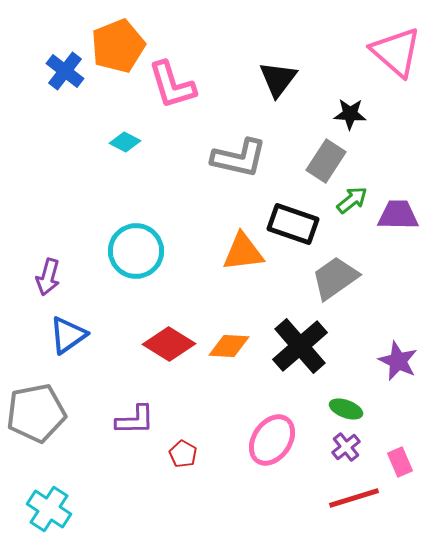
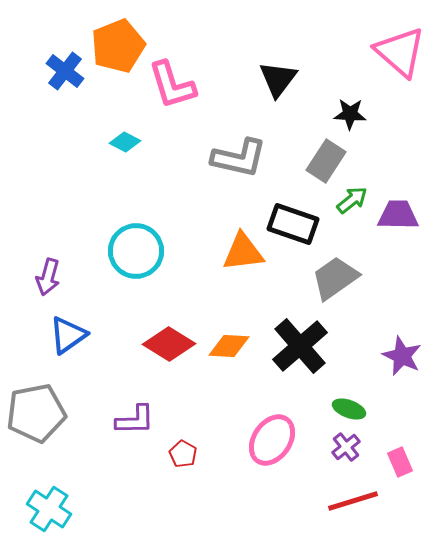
pink triangle: moved 4 px right
purple star: moved 4 px right, 5 px up
green ellipse: moved 3 px right
red line: moved 1 px left, 3 px down
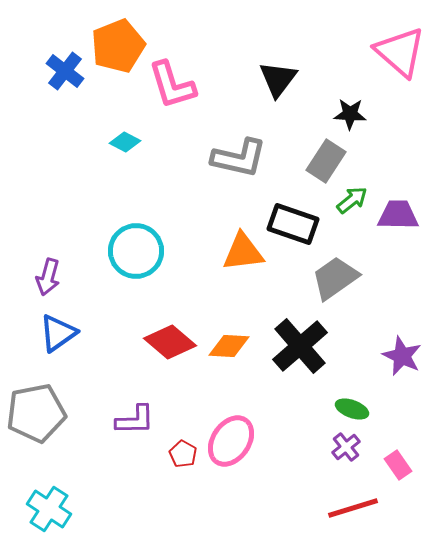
blue triangle: moved 10 px left, 2 px up
red diamond: moved 1 px right, 2 px up; rotated 9 degrees clockwise
green ellipse: moved 3 px right
pink ellipse: moved 41 px left, 1 px down
pink rectangle: moved 2 px left, 3 px down; rotated 12 degrees counterclockwise
red line: moved 7 px down
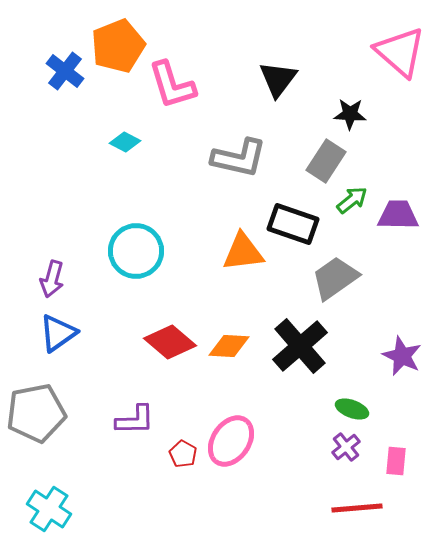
purple arrow: moved 4 px right, 2 px down
pink rectangle: moved 2 px left, 4 px up; rotated 40 degrees clockwise
red line: moved 4 px right; rotated 12 degrees clockwise
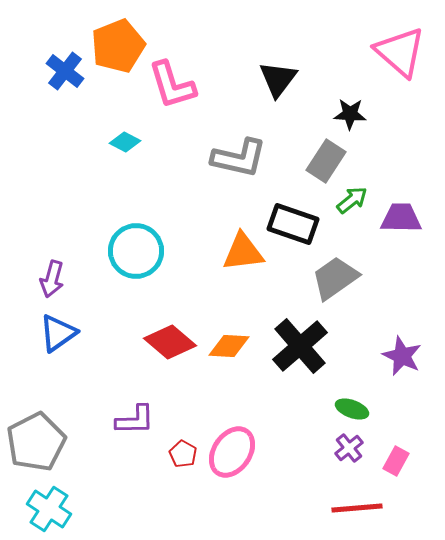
purple trapezoid: moved 3 px right, 3 px down
gray pentagon: moved 29 px down; rotated 16 degrees counterclockwise
pink ellipse: moved 1 px right, 11 px down
purple cross: moved 3 px right, 1 px down
pink rectangle: rotated 24 degrees clockwise
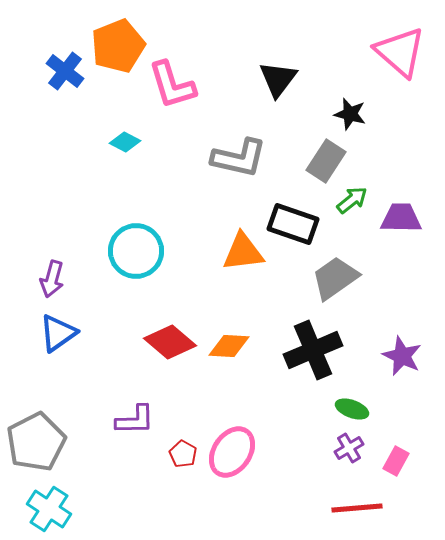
black star: rotated 12 degrees clockwise
black cross: moved 13 px right, 4 px down; rotated 18 degrees clockwise
purple cross: rotated 8 degrees clockwise
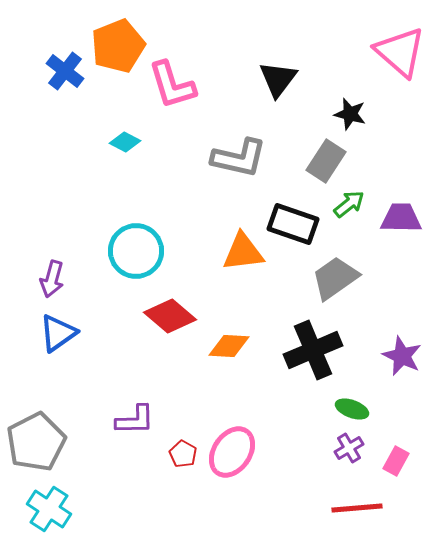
green arrow: moved 3 px left, 4 px down
red diamond: moved 26 px up
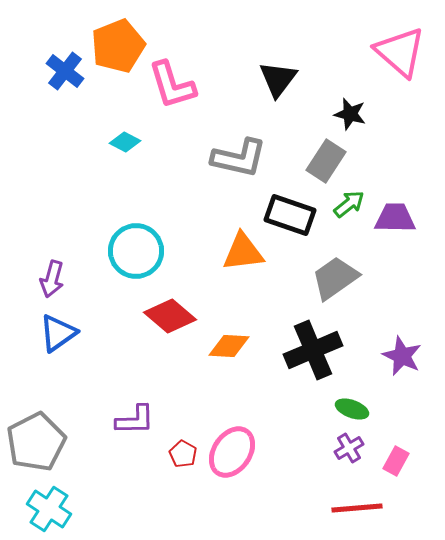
purple trapezoid: moved 6 px left
black rectangle: moved 3 px left, 9 px up
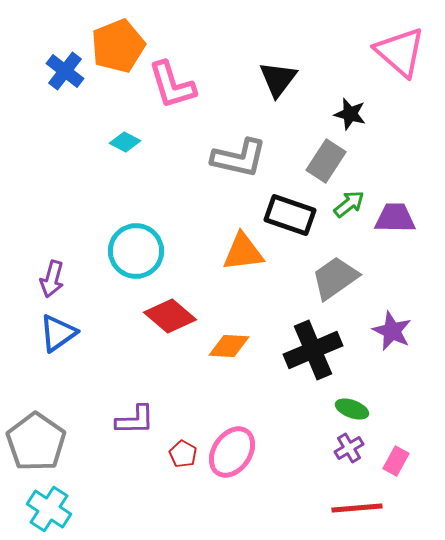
purple star: moved 10 px left, 25 px up
gray pentagon: rotated 10 degrees counterclockwise
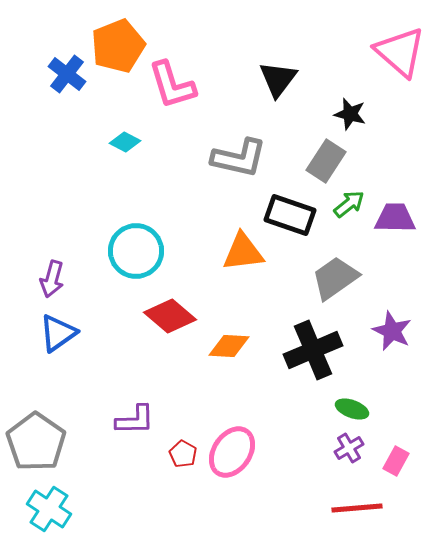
blue cross: moved 2 px right, 3 px down
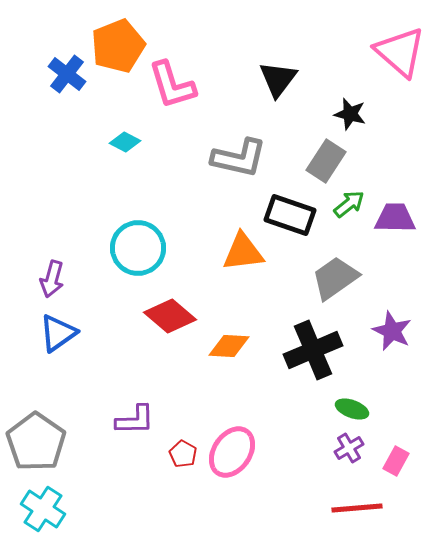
cyan circle: moved 2 px right, 3 px up
cyan cross: moved 6 px left
